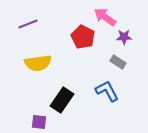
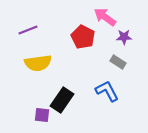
purple line: moved 6 px down
purple square: moved 3 px right, 7 px up
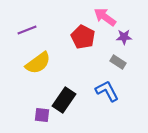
purple line: moved 1 px left
yellow semicircle: rotated 28 degrees counterclockwise
black rectangle: moved 2 px right
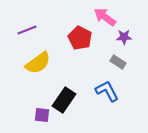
red pentagon: moved 3 px left, 1 px down
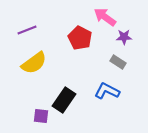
yellow semicircle: moved 4 px left
blue L-shape: rotated 35 degrees counterclockwise
purple square: moved 1 px left, 1 px down
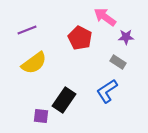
purple star: moved 2 px right
blue L-shape: rotated 60 degrees counterclockwise
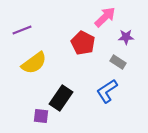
pink arrow: rotated 100 degrees clockwise
purple line: moved 5 px left
red pentagon: moved 3 px right, 5 px down
black rectangle: moved 3 px left, 2 px up
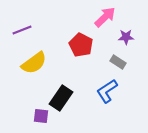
red pentagon: moved 2 px left, 2 px down
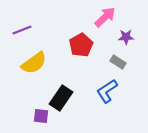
red pentagon: rotated 15 degrees clockwise
